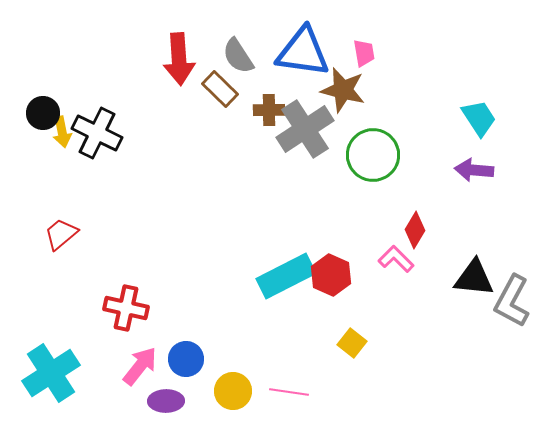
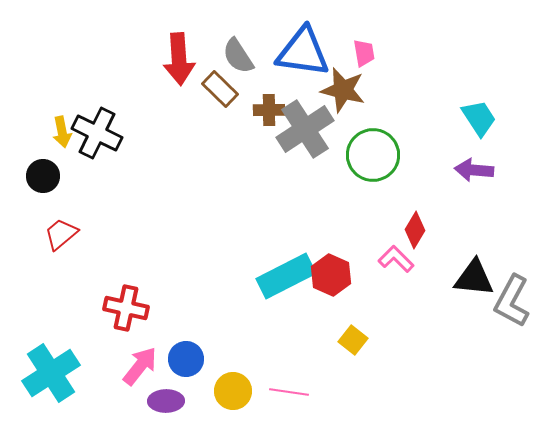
black circle: moved 63 px down
yellow square: moved 1 px right, 3 px up
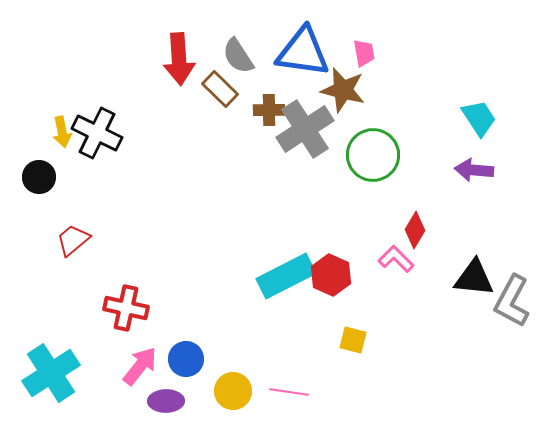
black circle: moved 4 px left, 1 px down
red trapezoid: moved 12 px right, 6 px down
yellow square: rotated 24 degrees counterclockwise
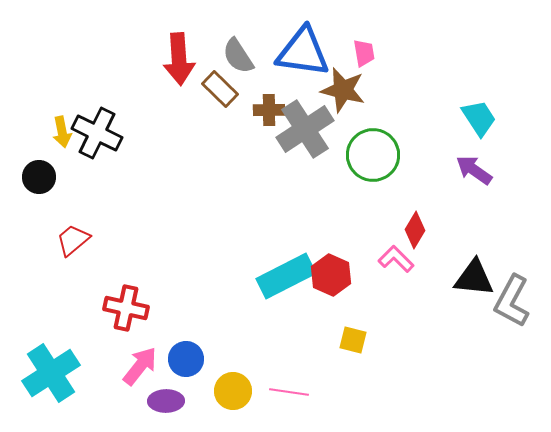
purple arrow: rotated 30 degrees clockwise
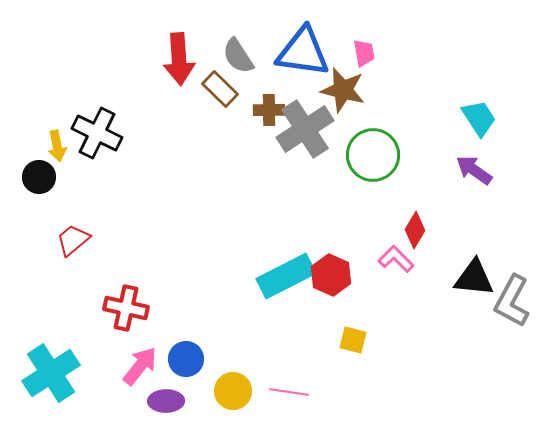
yellow arrow: moved 5 px left, 14 px down
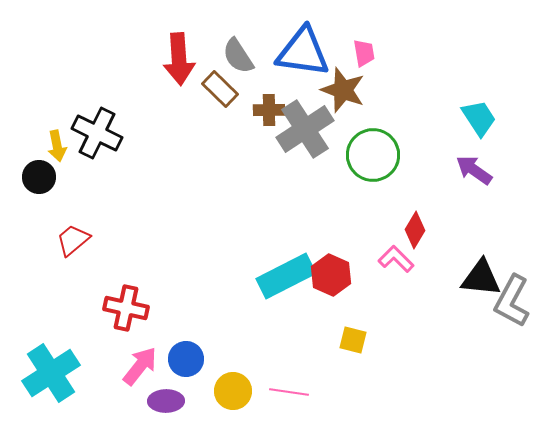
brown star: rotated 6 degrees clockwise
black triangle: moved 7 px right
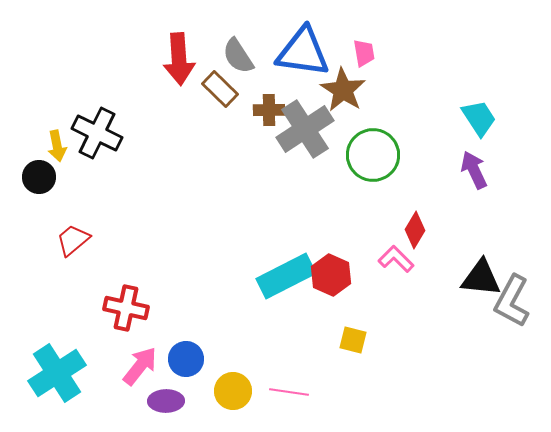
brown star: rotated 12 degrees clockwise
purple arrow: rotated 30 degrees clockwise
cyan cross: moved 6 px right
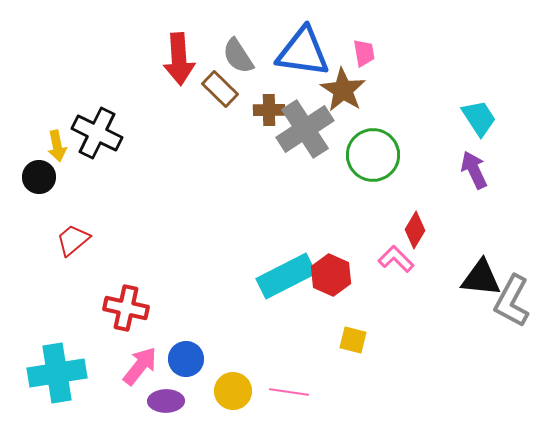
cyan cross: rotated 24 degrees clockwise
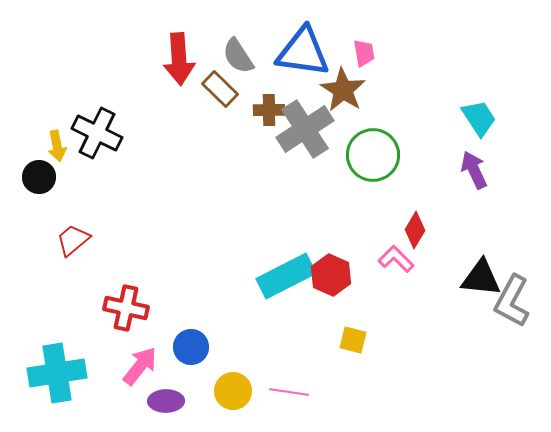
blue circle: moved 5 px right, 12 px up
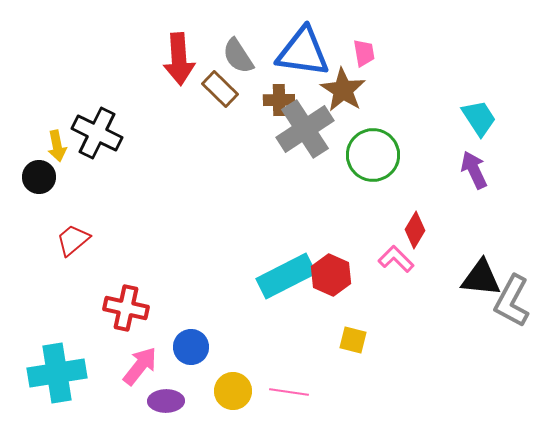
brown cross: moved 10 px right, 10 px up
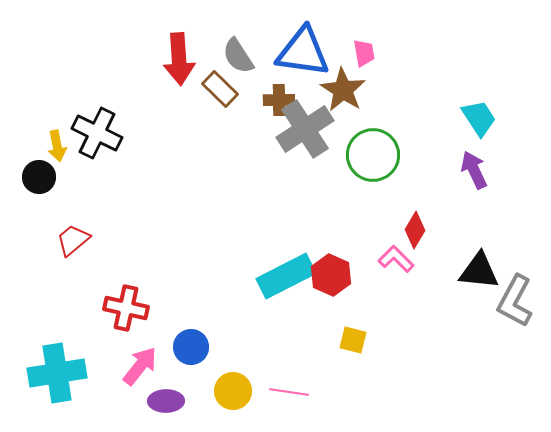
black triangle: moved 2 px left, 7 px up
gray L-shape: moved 3 px right
